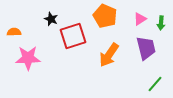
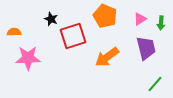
orange arrow: moved 2 px left, 2 px down; rotated 20 degrees clockwise
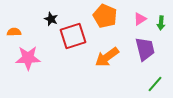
purple trapezoid: moved 1 px left, 1 px down
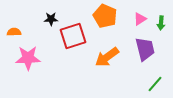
black star: rotated 24 degrees counterclockwise
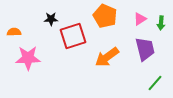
green line: moved 1 px up
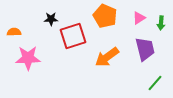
pink triangle: moved 1 px left, 1 px up
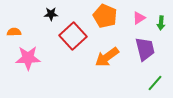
black star: moved 5 px up
red square: rotated 24 degrees counterclockwise
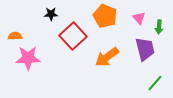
pink triangle: rotated 40 degrees counterclockwise
green arrow: moved 2 px left, 4 px down
orange semicircle: moved 1 px right, 4 px down
